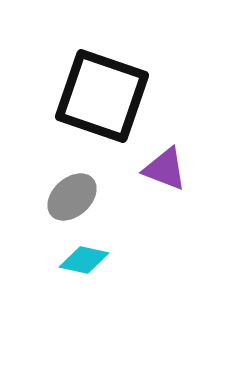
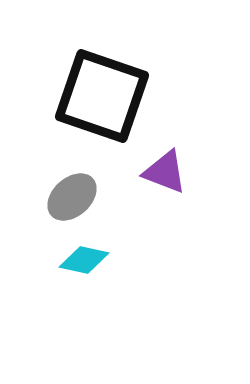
purple triangle: moved 3 px down
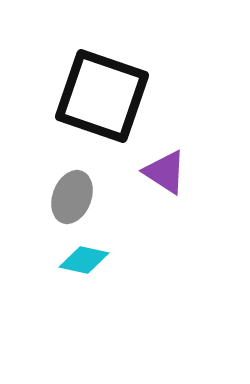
purple triangle: rotated 12 degrees clockwise
gray ellipse: rotated 27 degrees counterclockwise
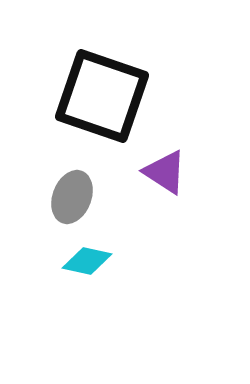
cyan diamond: moved 3 px right, 1 px down
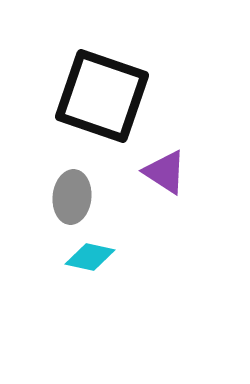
gray ellipse: rotated 15 degrees counterclockwise
cyan diamond: moved 3 px right, 4 px up
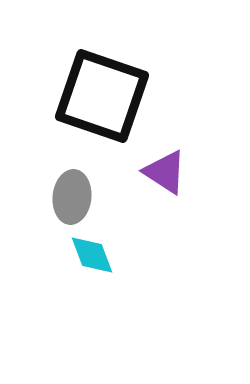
cyan diamond: moved 2 px right, 2 px up; rotated 57 degrees clockwise
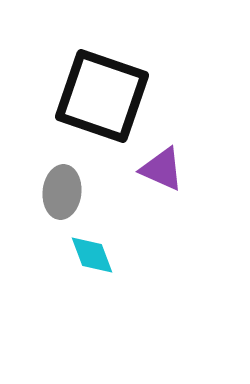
purple triangle: moved 3 px left, 3 px up; rotated 9 degrees counterclockwise
gray ellipse: moved 10 px left, 5 px up
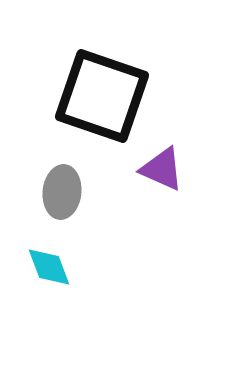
cyan diamond: moved 43 px left, 12 px down
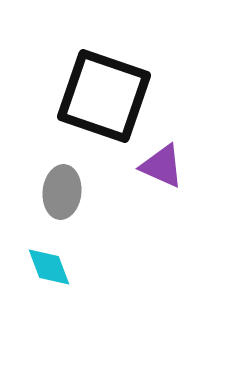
black square: moved 2 px right
purple triangle: moved 3 px up
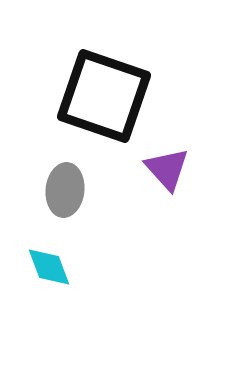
purple triangle: moved 5 px right, 3 px down; rotated 24 degrees clockwise
gray ellipse: moved 3 px right, 2 px up
